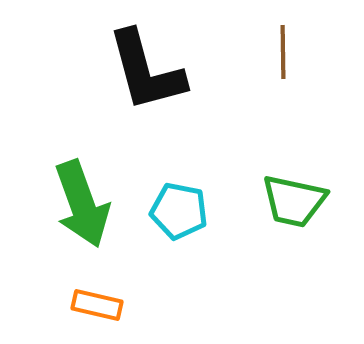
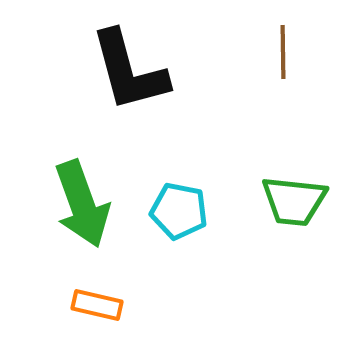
black L-shape: moved 17 px left
green trapezoid: rotated 6 degrees counterclockwise
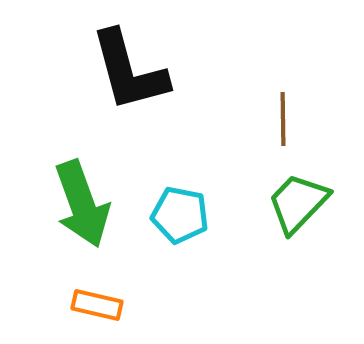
brown line: moved 67 px down
green trapezoid: moved 4 px right, 2 px down; rotated 128 degrees clockwise
cyan pentagon: moved 1 px right, 4 px down
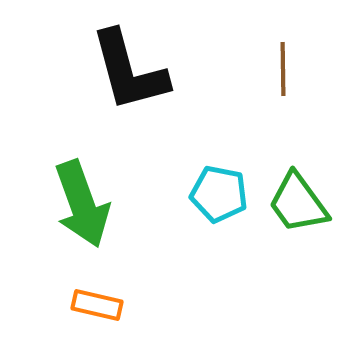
brown line: moved 50 px up
green trapezoid: rotated 80 degrees counterclockwise
cyan pentagon: moved 39 px right, 21 px up
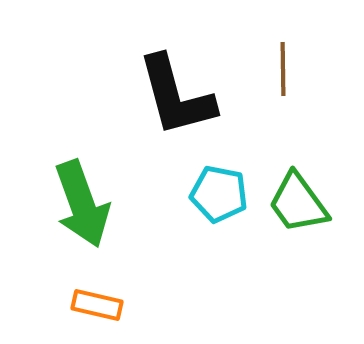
black L-shape: moved 47 px right, 25 px down
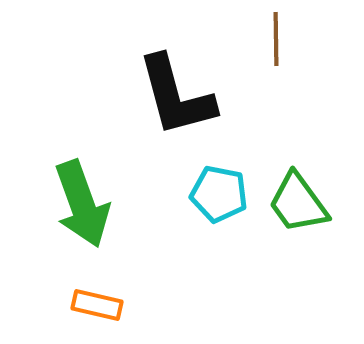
brown line: moved 7 px left, 30 px up
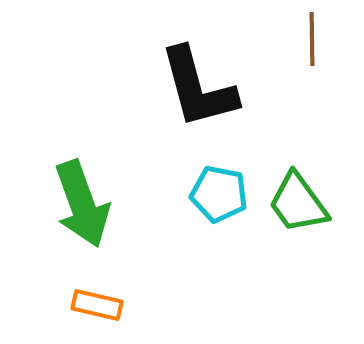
brown line: moved 36 px right
black L-shape: moved 22 px right, 8 px up
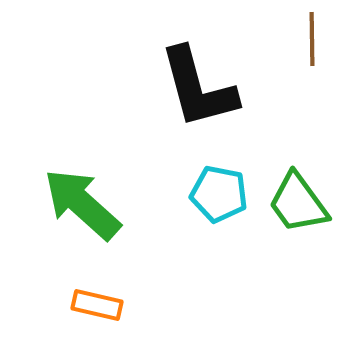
green arrow: rotated 152 degrees clockwise
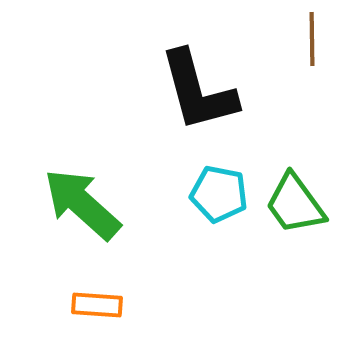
black L-shape: moved 3 px down
green trapezoid: moved 3 px left, 1 px down
orange rectangle: rotated 9 degrees counterclockwise
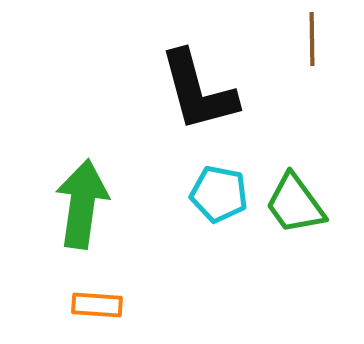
green arrow: rotated 56 degrees clockwise
